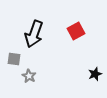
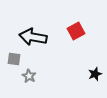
black arrow: moved 1 px left, 3 px down; rotated 80 degrees clockwise
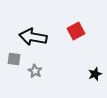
gray star: moved 6 px right, 5 px up
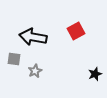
gray star: rotated 16 degrees clockwise
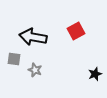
gray star: moved 1 px up; rotated 24 degrees counterclockwise
